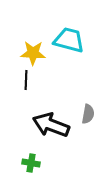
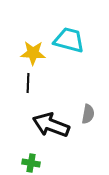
black line: moved 2 px right, 3 px down
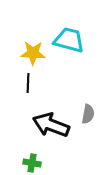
green cross: moved 1 px right
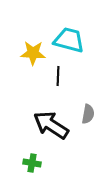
black line: moved 30 px right, 7 px up
black arrow: rotated 12 degrees clockwise
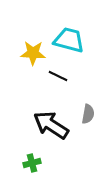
black line: rotated 66 degrees counterclockwise
green cross: rotated 24 degrees counterclockwise
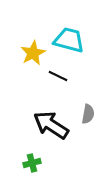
yellow star: rotated 30 degrees counterclockwise
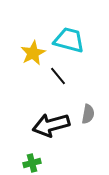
black line: rotated 24 degrees clockwise
black arrow: rotated 48 degrees counterclockwise
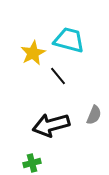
gray semicircle: moved 6 px right, 1 px down; rotated 12 degrees clockwise
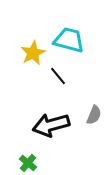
green cross: moved 4 px left; rotated 36 degrees counterclockwise
